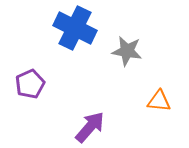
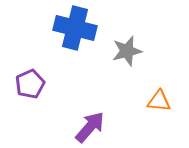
blue cross: rotated 12 degrees counterclockwise
gray star: rotated 24 degrees counterclockwise
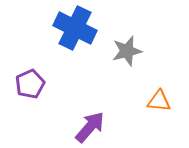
blue cross: rotated 12 degrees clockwise
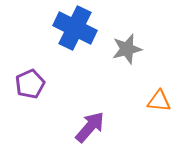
gray star: moved 2 px up
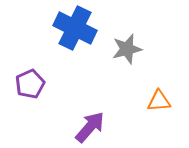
orange triangle: rotated 10 degrees counterclockwise
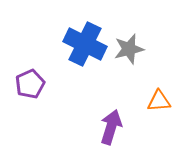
blue cross: moved 10 px right, 16 px down
gray star: moved 2 px right
purple arrow: moved 21 px right; rotated 24 degrees counterclockwise
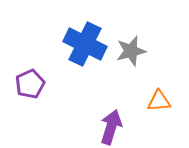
gray star: moved 2 px right, 2 px down
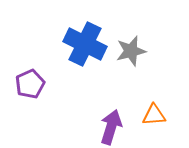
orange triangle: moved 5 px left, 14 px down
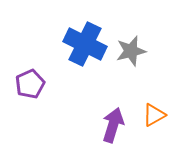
orange triangle: rotated 25 degrees counterclockwise
purple arrow: moved 2 px right, 2 px up
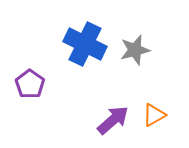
gray star: moved 4 px right, 1 px up
purple pentagon: rotated 12 degrees counterclockwise
purple arrow: moved 5 px up; rotated 32 degrees clockwise
